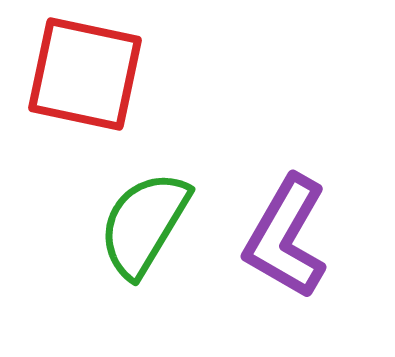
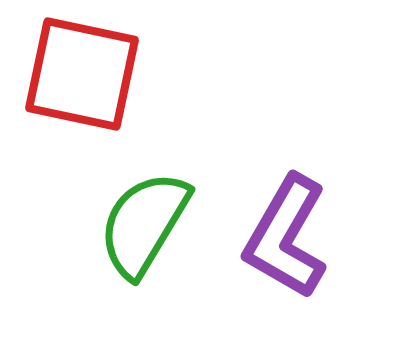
red square: moved 3 px left
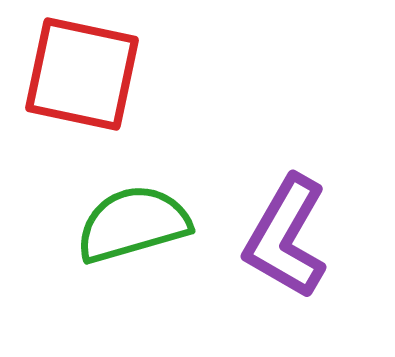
green semicircle: moved 11 px left; rotated 43 degrees clockwise
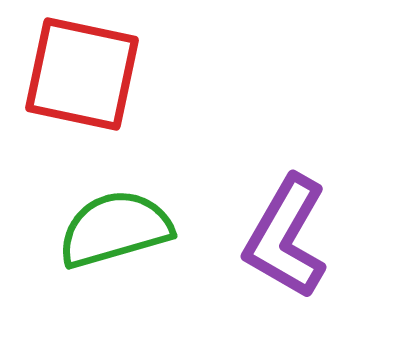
green semicircle: moved 18 px left, 5 px down
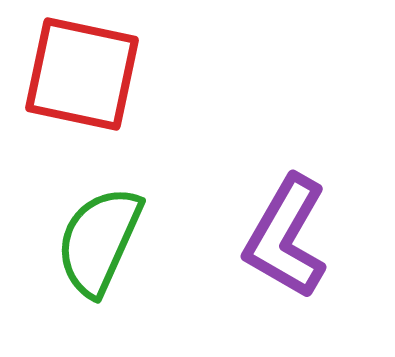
green semicircle: moved 16 px left, 12 px down; rotated 50 degrees counterclockwise
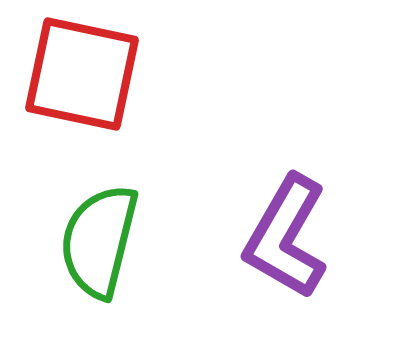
green semicircle: rotated 10 degrees counterclockwise
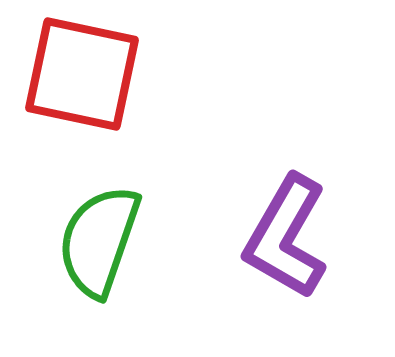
green semicircle: rotated 5 degrees clockwise
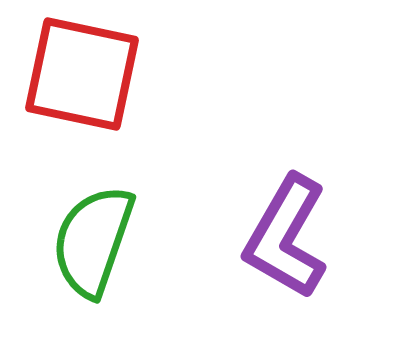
green semicircle: moved 6 px left
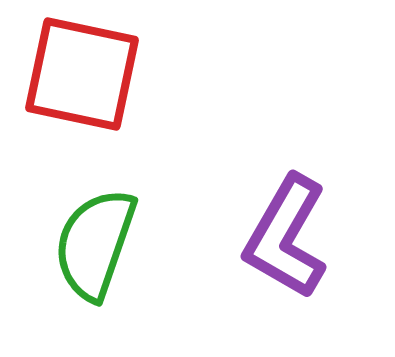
green semicircle: moved 2 px right, 3 px down
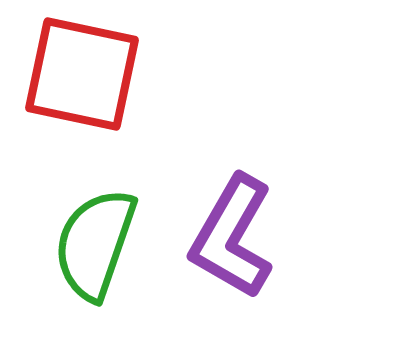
purple L-shape: moved 54 px left
